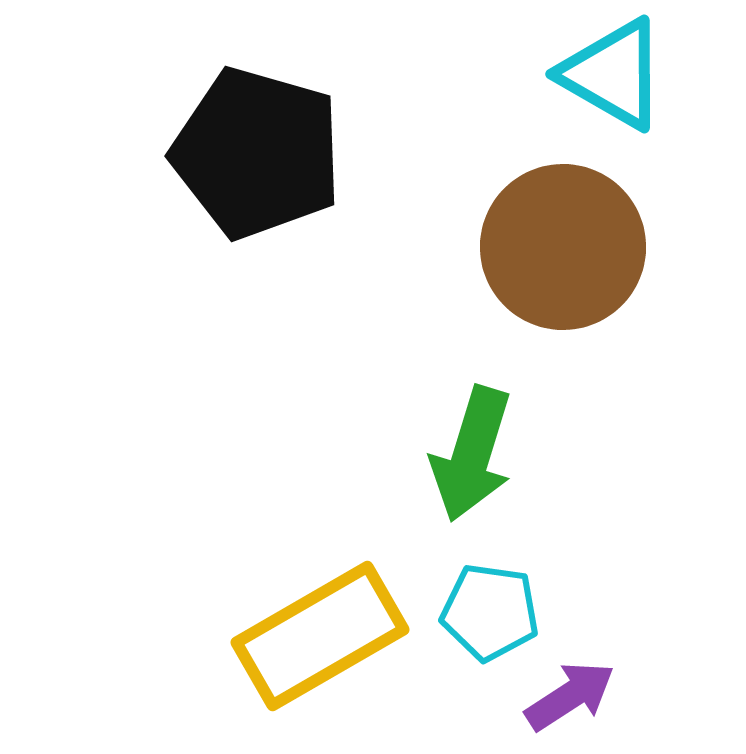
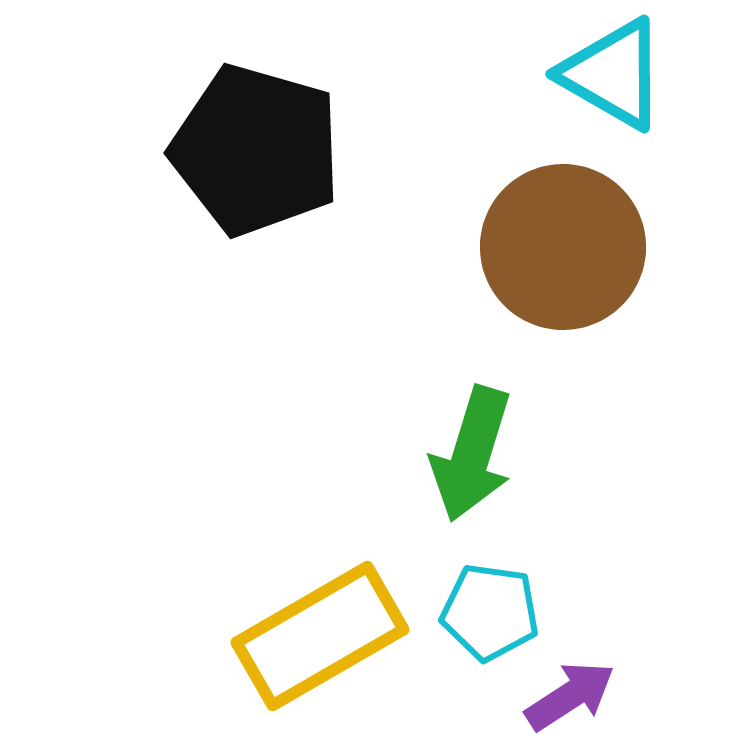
black pentagon: moved 1 px left, 3 px up
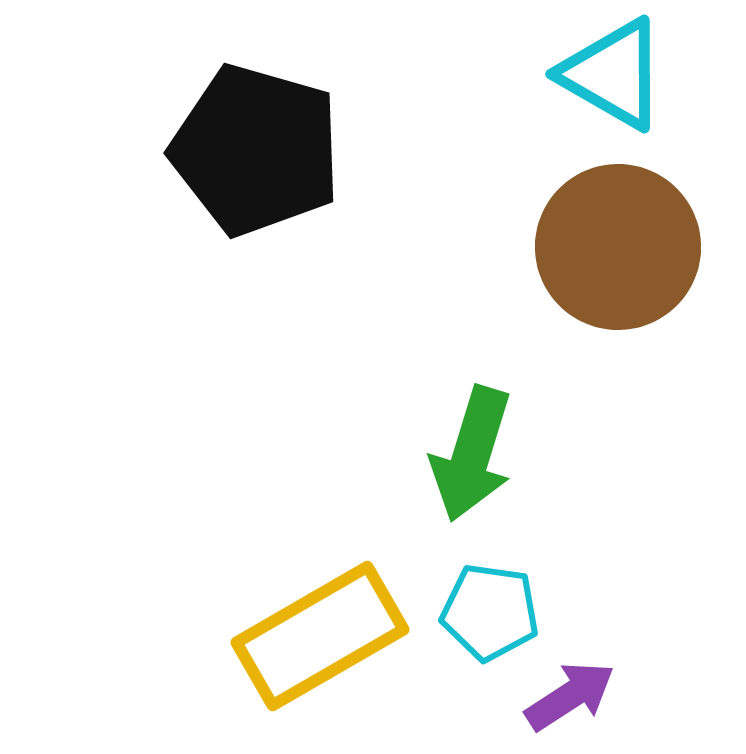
brown circle: moved 55 px right
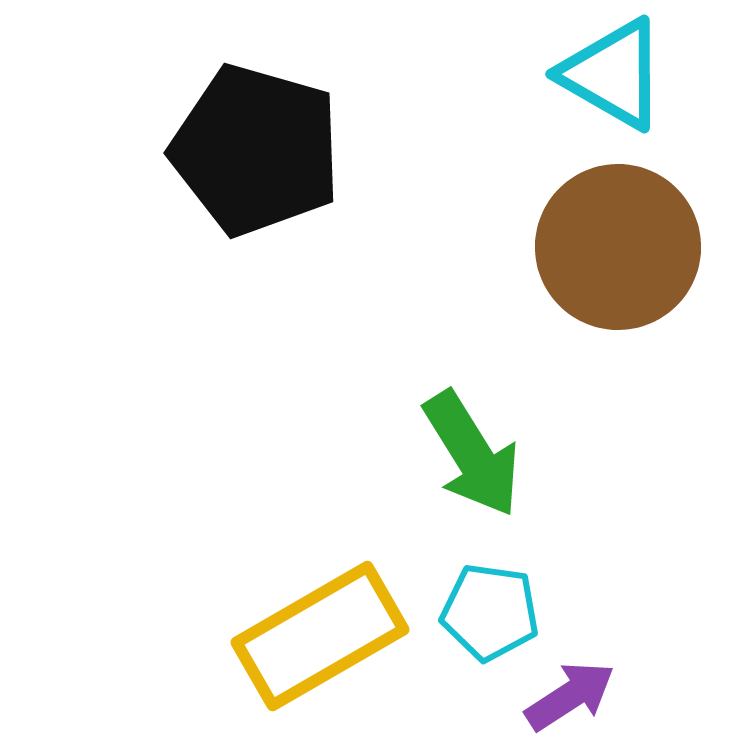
green arrow: rotated 49 degrees counterclockwise
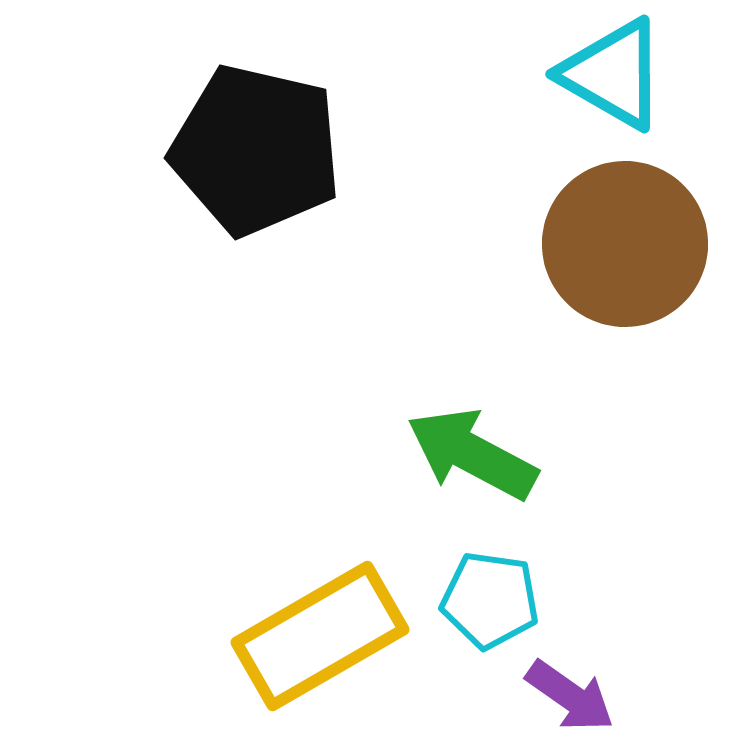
black pentagon: rotated 3 degrees counterclockwise
brown circle: moved 7 px right, 3 px up
green arrow: rotated 150 degrees clockwise
cyan pentagon: moved 12 px up
purple arrow: rotated 68 degrees clockwise
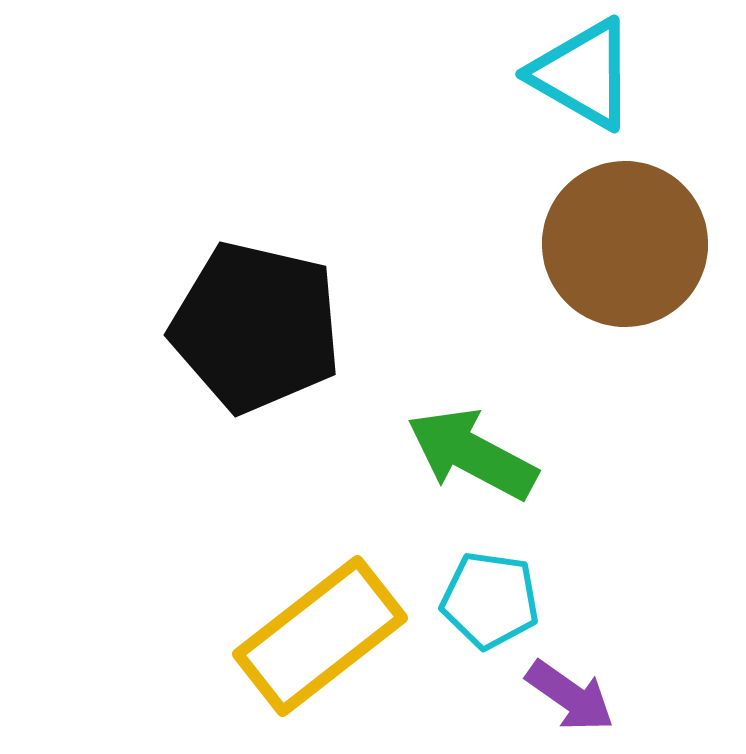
cyan triangle: moved 30 px left
black pentagon: moved 177 px down
yellow rectangle: rotated 8 degrees counterclockwise
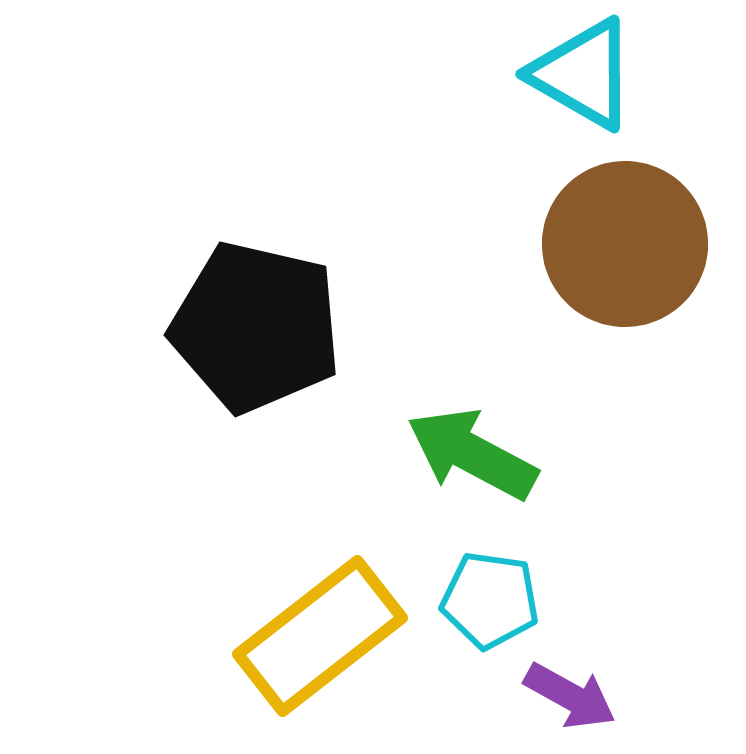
purple arrow: rotated 6 degrees counterclockwise
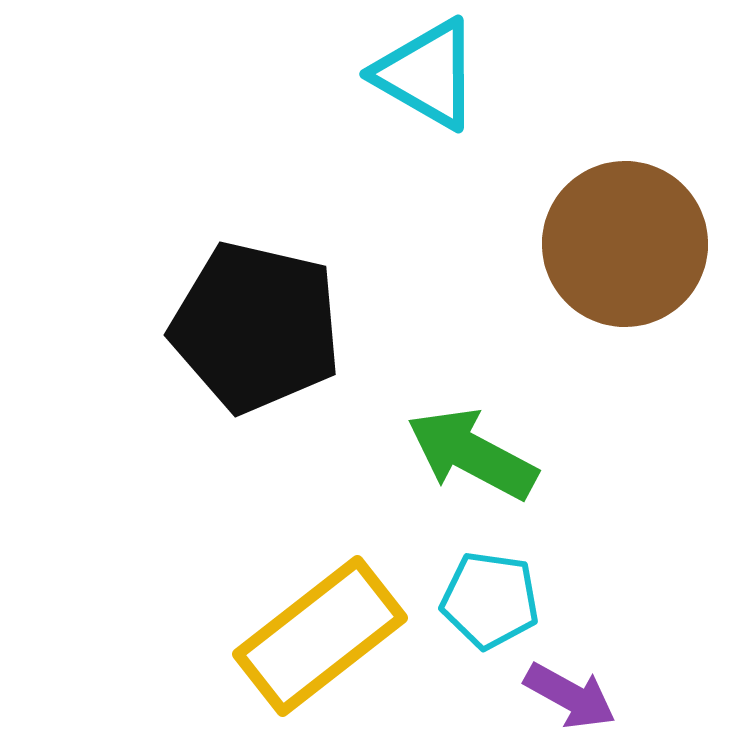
cyan triangle: moved 156 px left
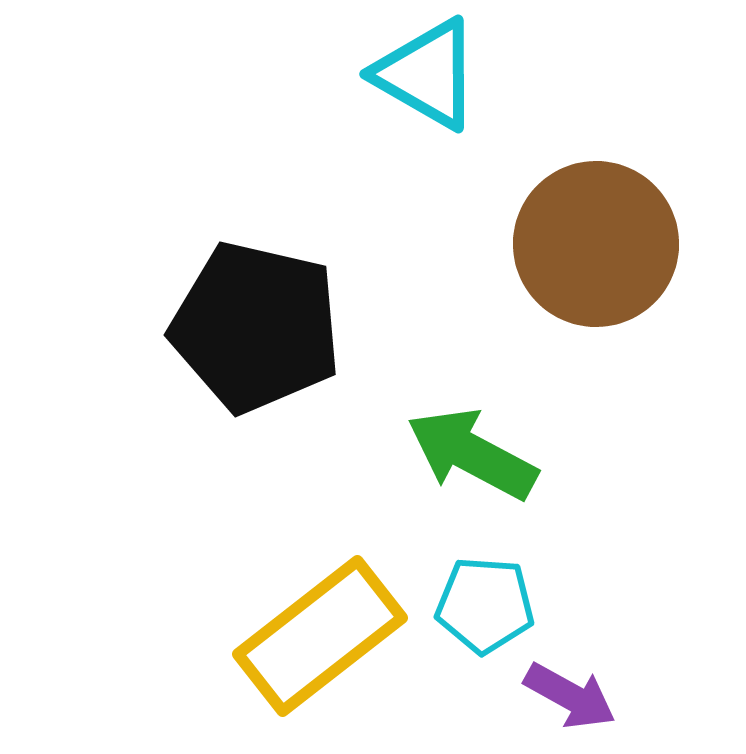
brown circle: moved 29 px left
cyan pentagon: moved 5 px left, 5 px down; rotated 4 degrees counterclockwise
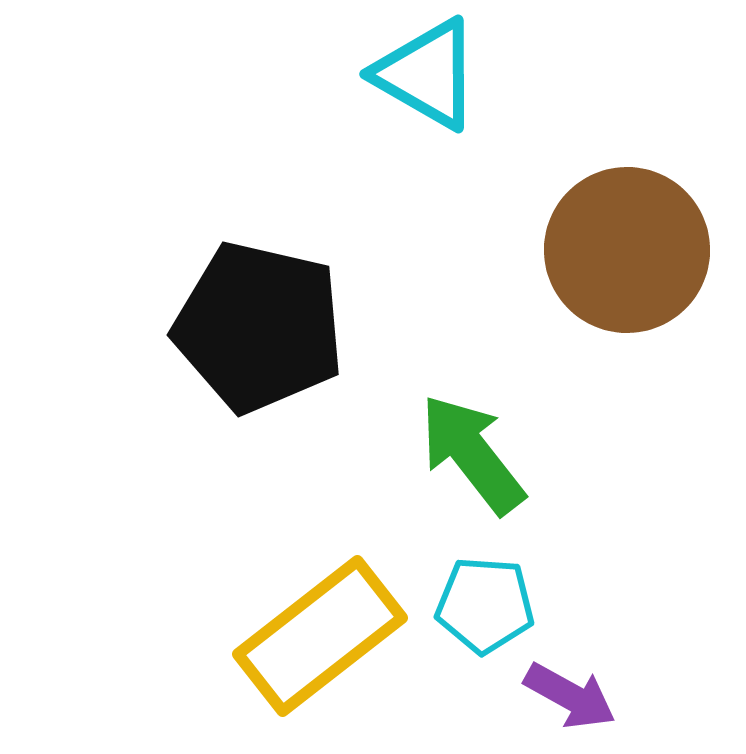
brown circle: moved 31 px right, 6 px down
black pentagon: moved 3 px right
green arrow: rotated 24 degrees clockwise
